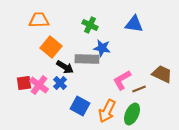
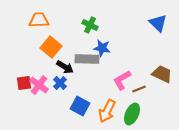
blue triangle: moved 24 px right, 1 px up; rotated 36 degrees clockwise
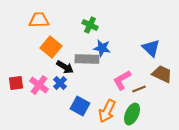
blue triangle: moved 7 px left, 25 px down
red square: moved 8 px left
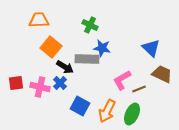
pink cross: moved 1 px right, 2 px down; rotated 24 degrees counterclockwise
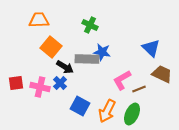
blue star: moved 4 px down
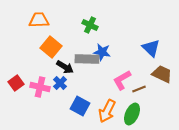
red square: rotated 28 degrees counterclockwise
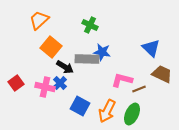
orange trapezoid: rotated 40 degrees counterclockwise
pink L-shape: rotated 45 degrees clockwise
pink cross: moved 5 px right
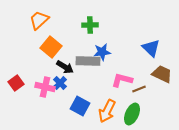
green cross: rotated 28 degrees counterclockwise
blue star: rotated 18 degrees counterclockwise
gray rectangle: moved 1 px right, 2 px down
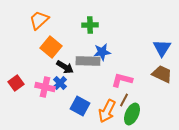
blue triangle: moved 11 px right; rotated 18 degrees clockwise
brown line: moved 15 px left, 11 px down; rotated 40 degrees counterclockwise
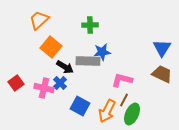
pink cross: moved 1 px left, 1 px down
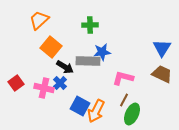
pink L-shape: moved 1 px right, 2 px up
orange arrow: moved 11 px left
